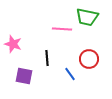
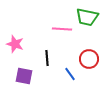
pink star: moved 2 px right
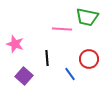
purple square: rotated 30 degrees clockwise
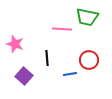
red circle: moved 1 px down
blue line: rotated 64 degrees counterclockwise
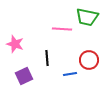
purple square: rotated 24 degrees clockwise
